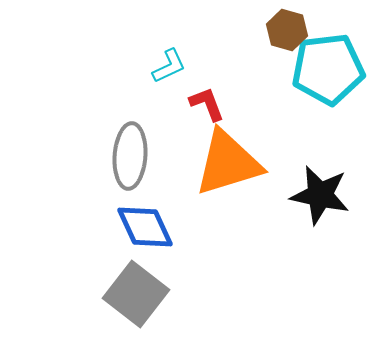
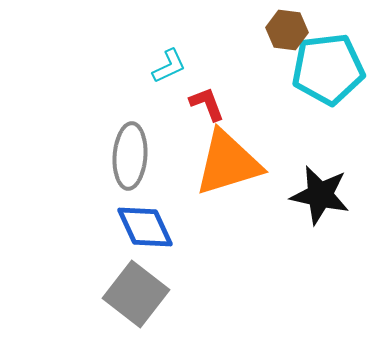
brown hexagon: rotated 9 degrees counterclockwise
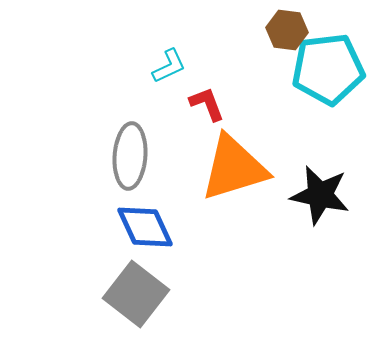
orange triangle: moved 6 px right, 5 px down
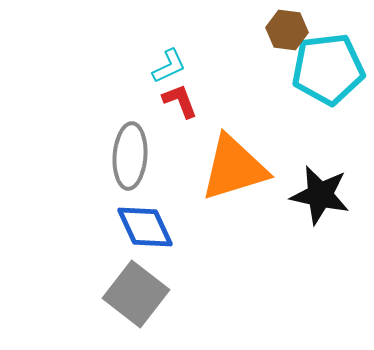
red L-shape: moved 27 px left, 3 px up
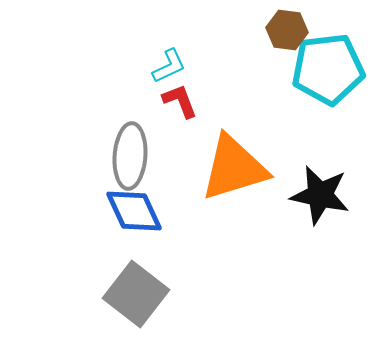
blue diamond: moved 11 px left, 16 px up
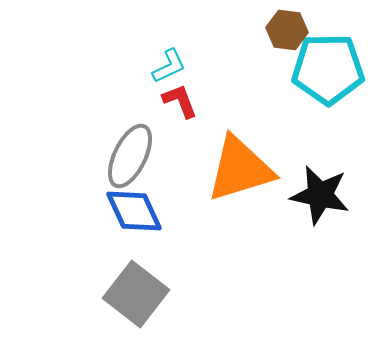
cyan pentagon: rotated 6 degrees clockwise
gray ellipse: rotated 22 degrees clockwise
orange triangle: moved 6 px right, 1 px down
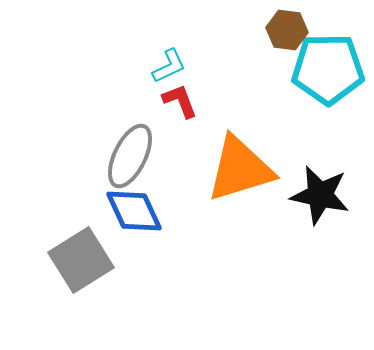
gray square: moved 55 px left, 34 px up; rotated 20 degrees clockwise
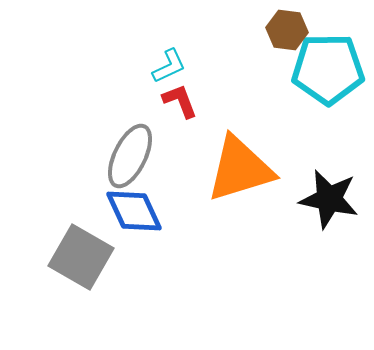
black star: moved 9 px right, 4 px down
gray square: moved 3 px up; rotated 28 degrees counterclockwise
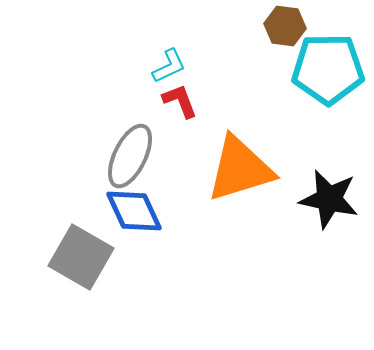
brown hexagon: moved 2 px left, 4 px up
